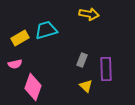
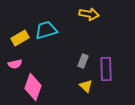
gray rectangle: moved 1 px right, 1 px down
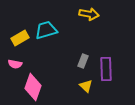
pink semicircle: rotated 24 degrees clockwise
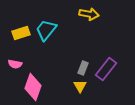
cyan trapezoid: rotated 35 degrees counterclockwise
yellow rectangle: moved 1 px right, 5 px up; rotated 12 degrees clockwise
gray rectangle: moved 7 px down
purple rectangle: rotated 40 degrees clockwise
yellow triangle: moved 6 px left; rotated 16 degrees clockwise
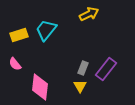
yellow arrow: rotated 36 degrees counterclockwise
yellow rectangle: moved 2 px left, 2 px down
pink semicircle: rotated 40 degrees clockwise
pink diamond: moved 7 px right; rotated 12 degrees counterclockwise
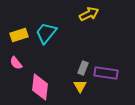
cyan trapezoid: moved 3 px down
pink semicircle: moved 1 px right, 1 px up
purple rectangle: moved 4 px down; rotated 60 degrees clockwise
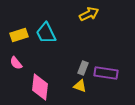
cyan trapezoid: rotated 65 degrees counterclockwise
yellow triangle: rotated 40 degrees counterclockwise
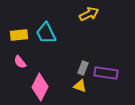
yellow rectangle: rotated 12 degrees clockwise
pink semicircle: moved 4 px right, 1 px up
pink diamond: rotated 20 degrees clockwise
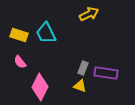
yellow rectangle: rotated 24 degrees clockwise
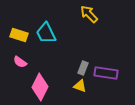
yellow arrow: rotated 108 degrees counterclockwise
pink semicircle: rotated 16 degrees counterclockwise
